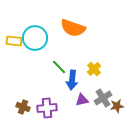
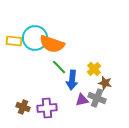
orange semicircle: moved 21 px left, 16 px down
gray cross: moved 6 px left; rotated 36 degrees counterclockwise
brown star: moved 12 px left, 23 px up; rotated 24 degrees clockwise
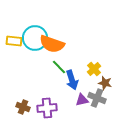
blue arrow: rotated 24 degrees counterclockwise
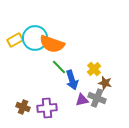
yellow rectangle: moved 1 px right, 1 px up; rotated 35 degrees counterclockwise
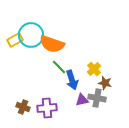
cyan circle: moved 4 px left, 3 px up
gray cross: rotated 12 degrees counterclockwise
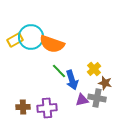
cyan circle: moved 2 px down
green line: moved 4 px down
brown cross: rotated 24 degrees counterclockwise
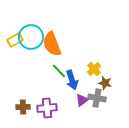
orange semicircle: rotated 50 degrees clockwise
purple triangle: rotated 24 degrees counterclockwise
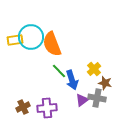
yellow rectangle: rotated 21 degrees clockwise
brown cross: rotated 24 degrees counterclockwise
